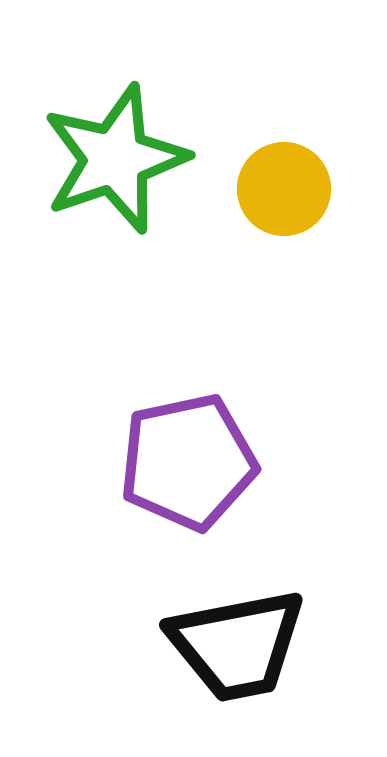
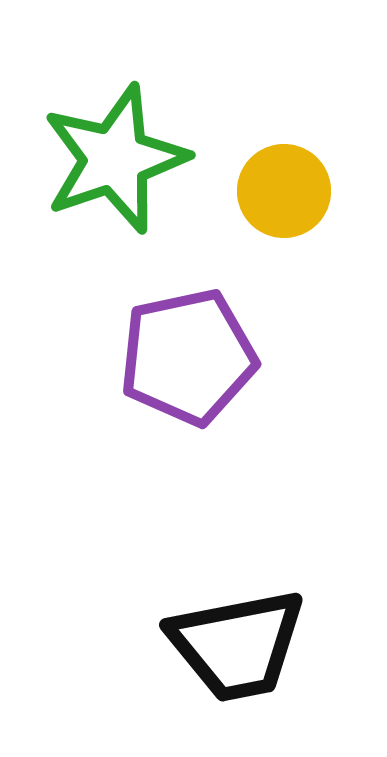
yellow circle: moved 2 px down
purple pentagon: moved 105 px up
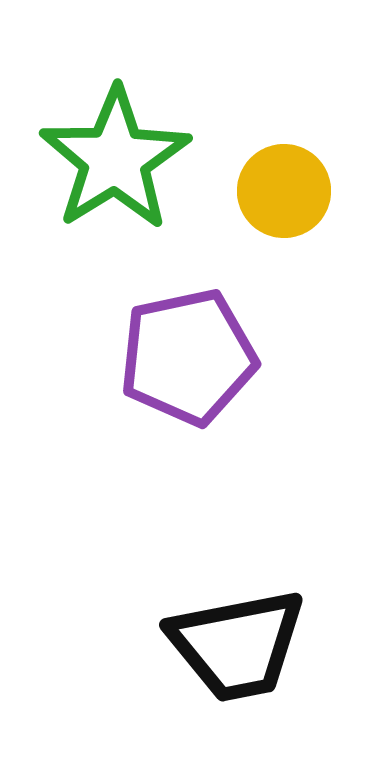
green star: rotated 13 degrees counterclockwise
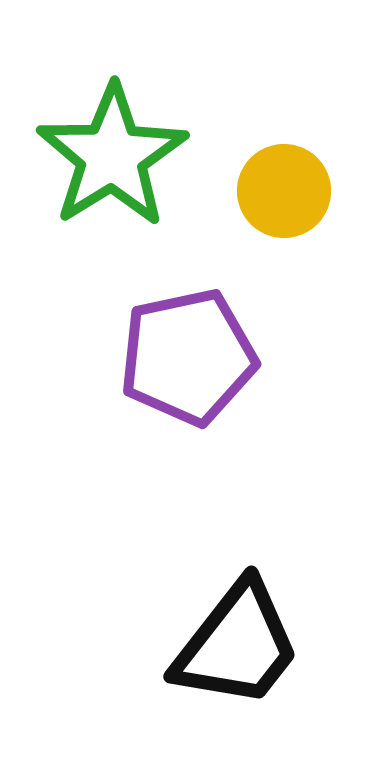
green star: moved 3 px left, 3 px up
black trapezoid: rotated 41 degrees counterclockwise
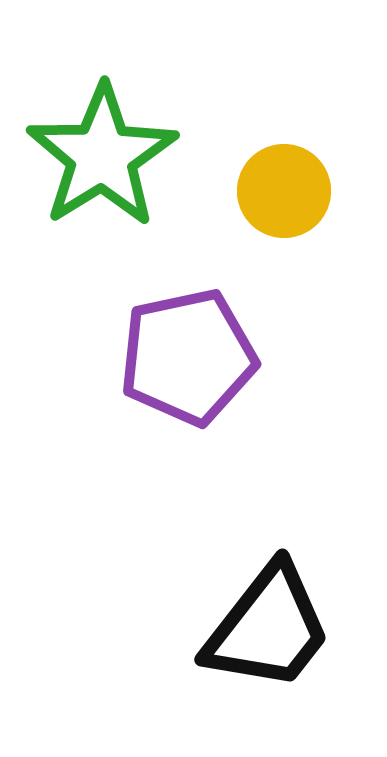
green star: moved 10 px left
black trapezoid: moved 31 px right, 17 px up
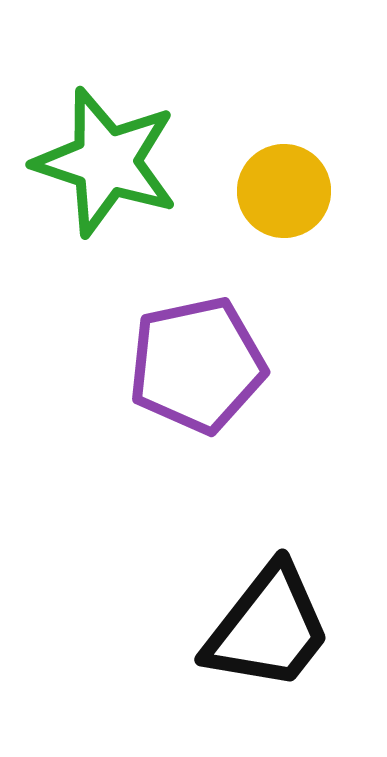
green star: moved 4 px right, 6 px down; rotated 22 degrees counterclockwise
purple pentagon: moved 9 px right, 8 px down
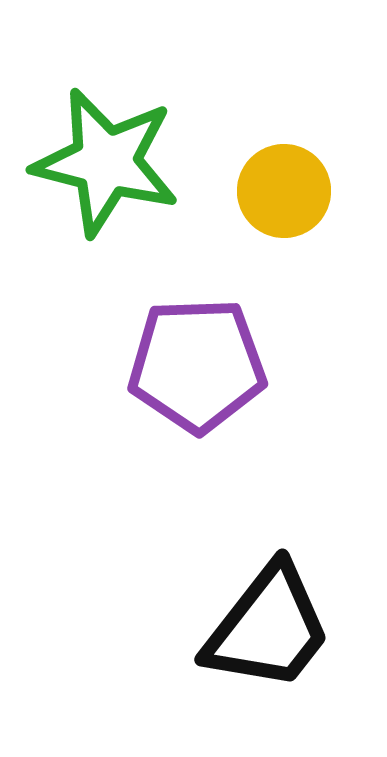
green star: rotated 4 degrees counterclockwise
purple pentagon: rotated 10 degrees clockwise
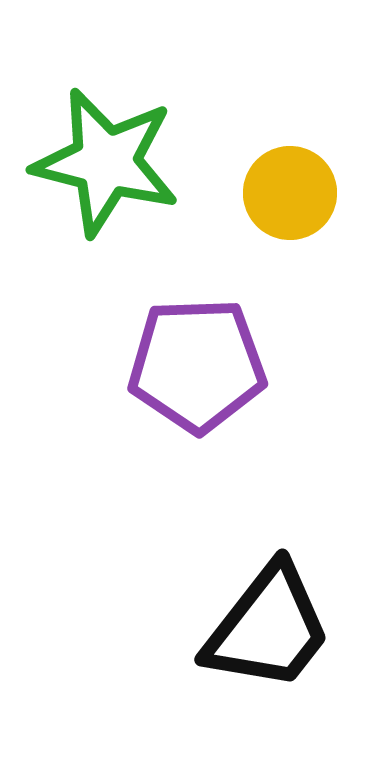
yellow circle: moved 6 px right, 2 px down
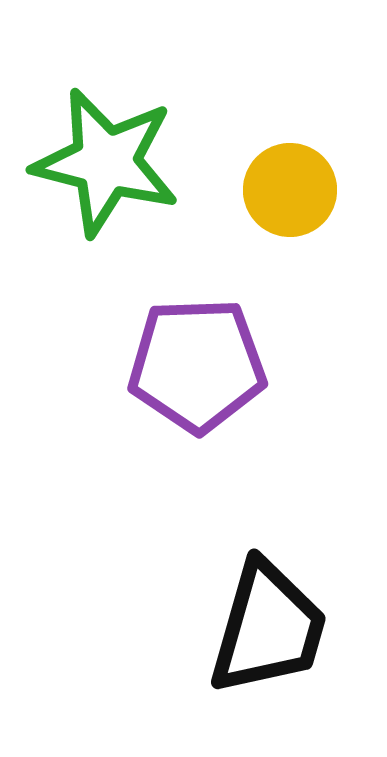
yellow circle: moved 3 px up
black trapezoid: rotated 22 degrees counterclockwise
